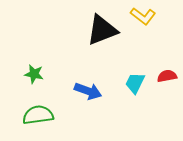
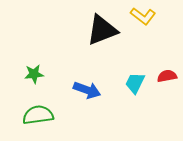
green star: rotated 18 degrees counterclockwise
blue arrow: moved 1 px left, 1 px up
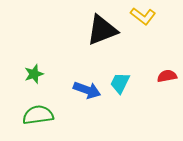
green star: rotated 12 degrees counterclockwise
cyan trapezoid: moved 15 px left
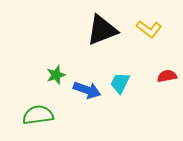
yellow L-shape: moved 6 px right, 13 px down
green star: moved 22 px right, 1 px down
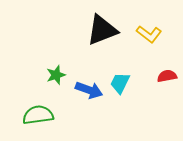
yellow L-shape: moved 5 px down
blue arrow: moved 2 px right
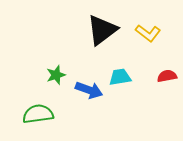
black triangle: rotated 16 degrees counterclockwise
yellow L-shape: moved 1 px left, 1 px up
cyan trapezoid: moved 6 px up; rotated 55 degrees clockwise
green semicircle: moved 1 px up
